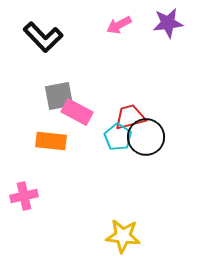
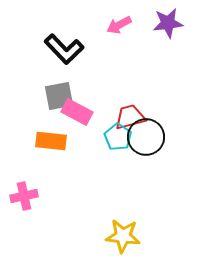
black L-shape: moved 21 px right, 12 px down
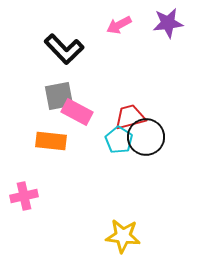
cyan pentagon: moved 1 px right, 3 px down
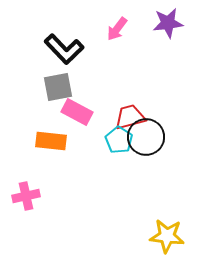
pink arrow: moved 2 px left, 4 px down; rotated 25 degrees counterclockwise
gray square: moved 1 px left, 9 px up
pink cross: moved 2 px right
yellow star: moved 44 px right
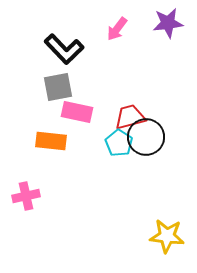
pink rectangle: rotated 16 degrees counterclockwise
cyan pentagon: moved 3 px down
